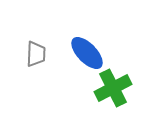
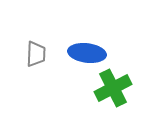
blue ellipse: rotated 39 degrees counterclockwise
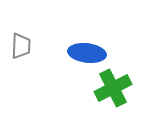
gray trapezoid: moved 15 px left, 8 px up
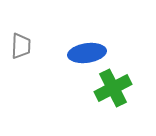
blue ellipse: rotated 15 degrees counterclockwise
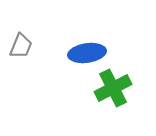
gray trapezoid: rotated 20 degrees clockwise
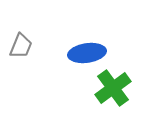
green cross: rotated 9 degrees counterclockwise
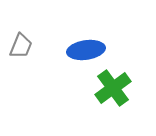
blue ellipse: moved 1 px left, 3 px up
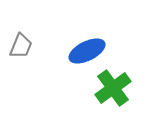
blue ellipse: moved 1 px right, 1 px down; rotated 18 degrees counterclockwise
